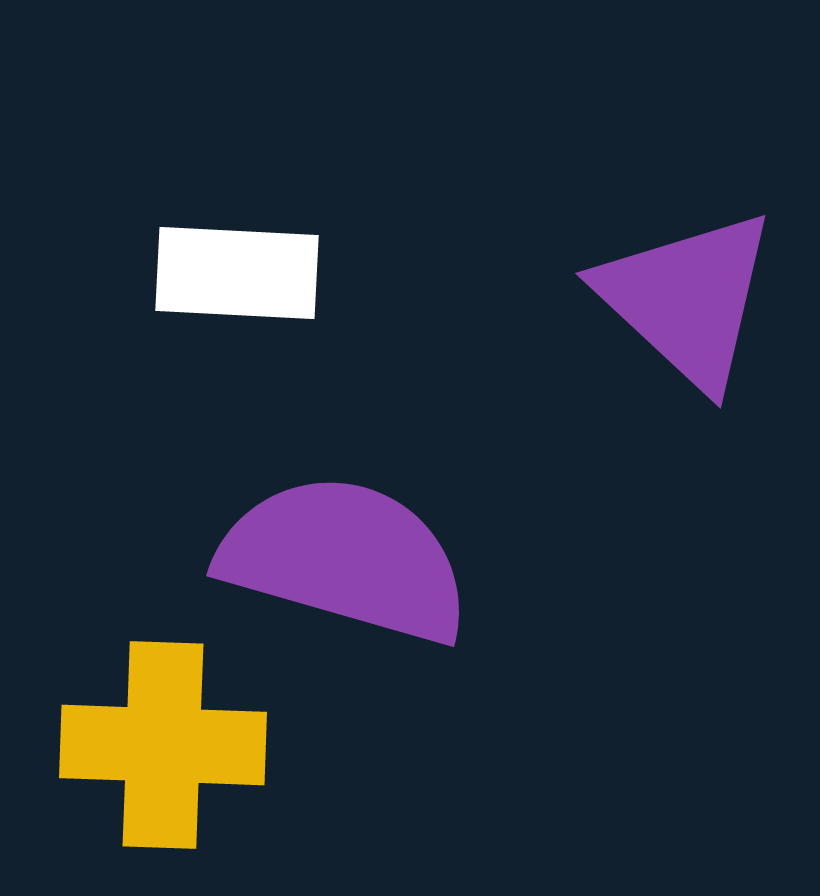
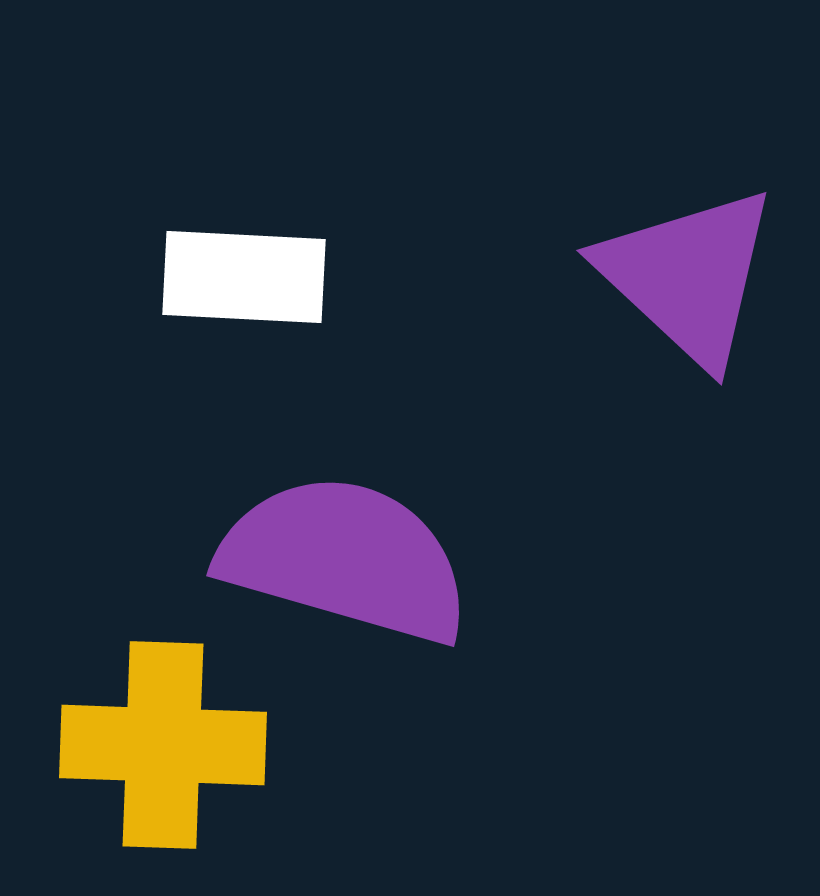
white rectangle: moved 7 px right, 4 px down
purple triangle: moved 1 px right, 23 px up
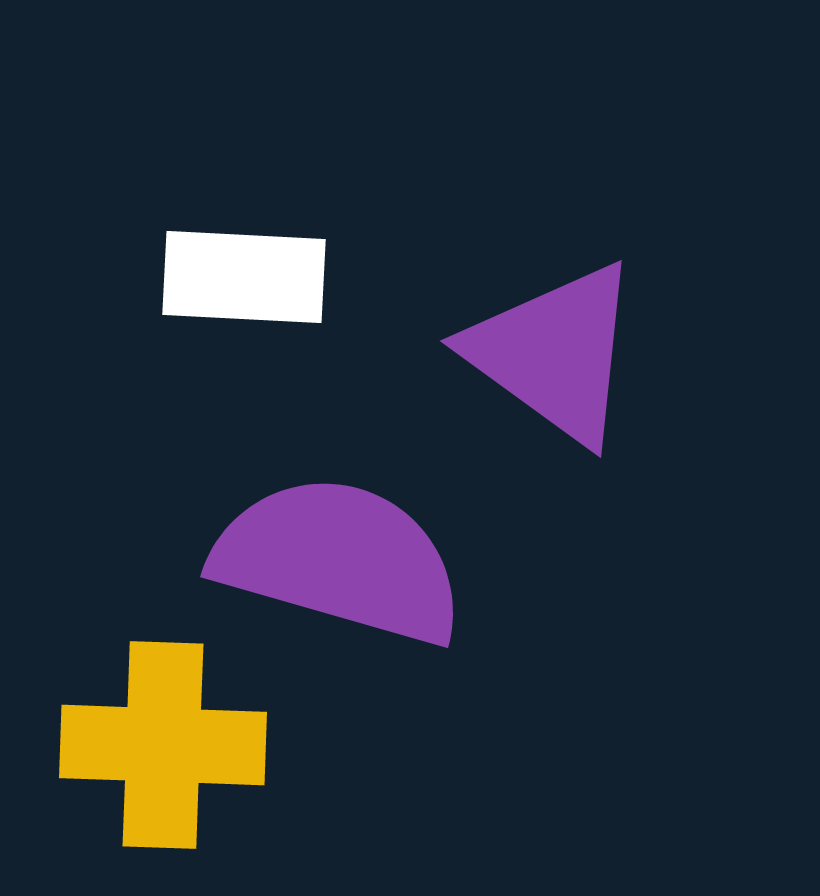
purple triangle: moved 134 px left, 77 px down; rotated 7 degrees counterclockwise
purple semicircle: moved 6 px left, 1 px down
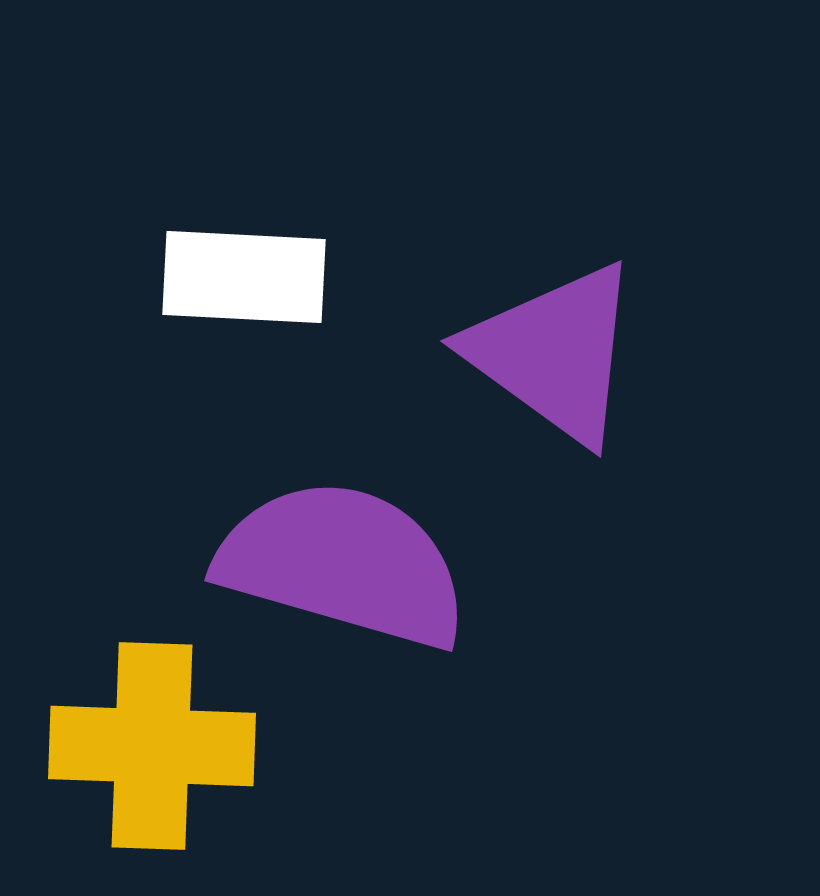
purple semicircle: moved 4 px right, 4 px down
yellow cross: moved 11 px left, 1 px down
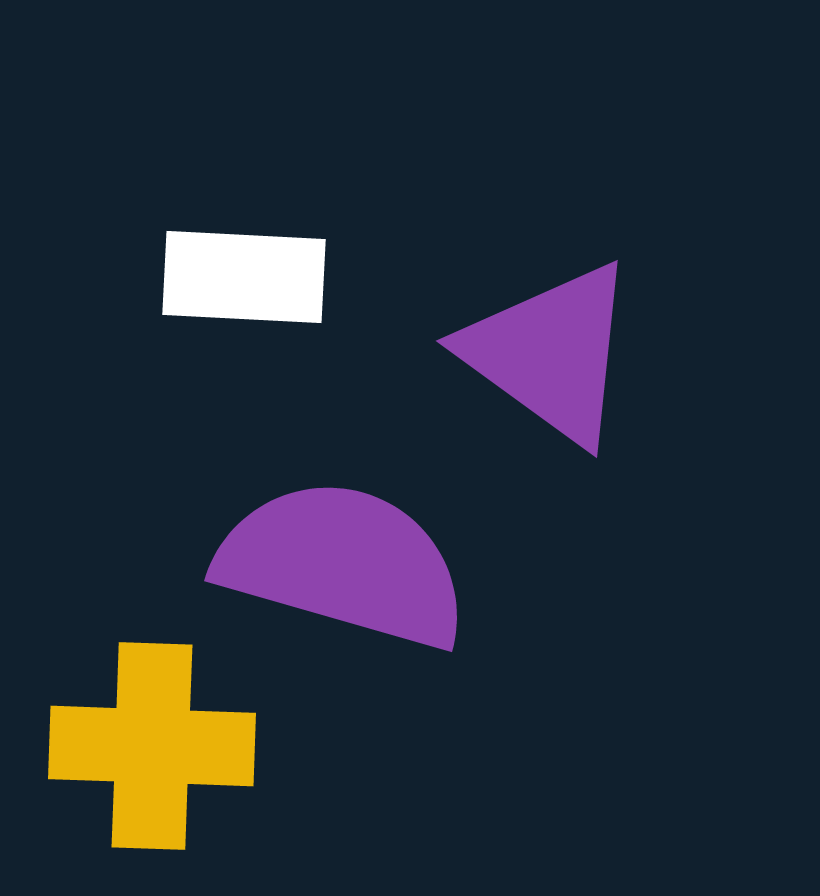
purple triangle: moved 4 px left
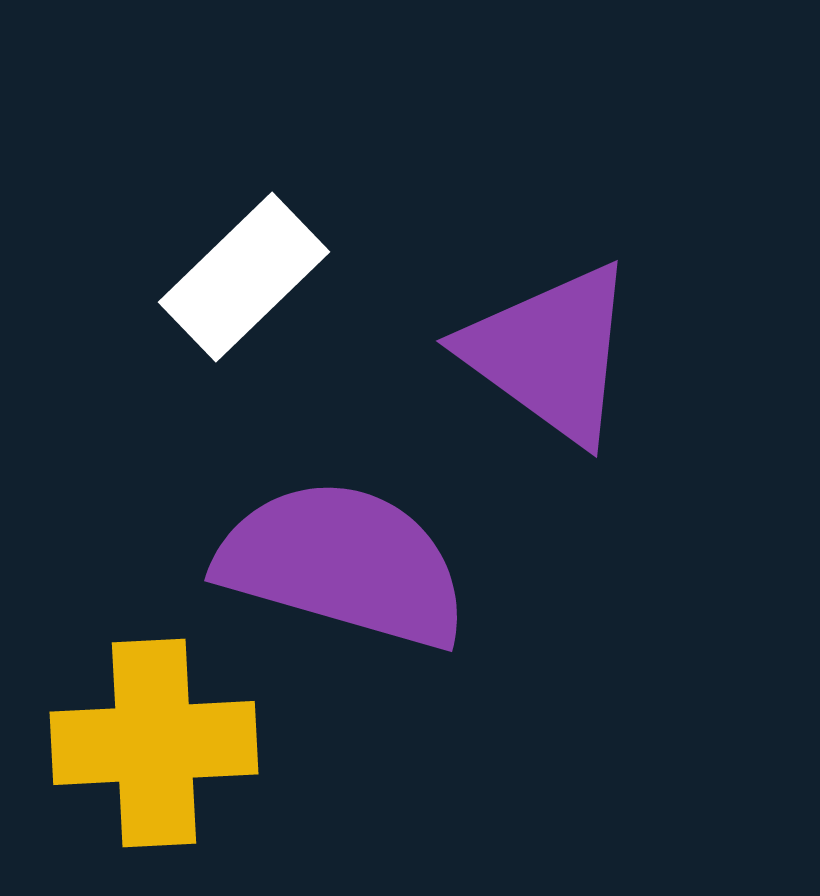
white rectangle: rotated 47 degrees counterclockwise
yellow cross: moved 2 px right, 3 px up; rotated 5 degrees counterclockwise
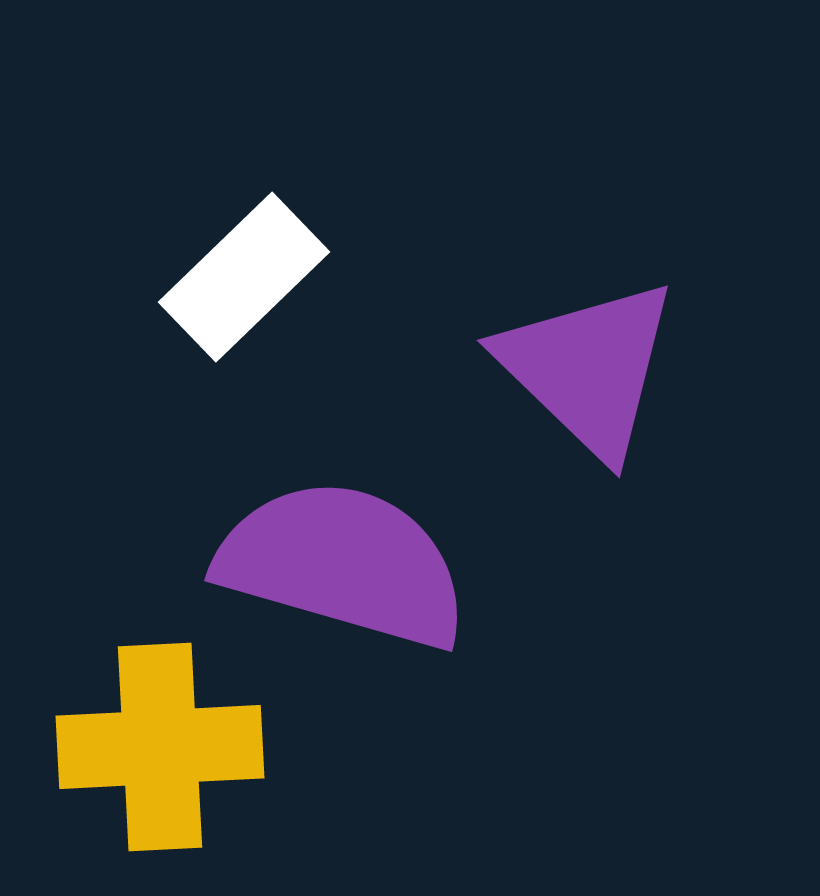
purple triangle: moved 38 px right, 15 px down; rotated 8 degrees clockwise
yellow cross: moved 6 px right, 4 px down
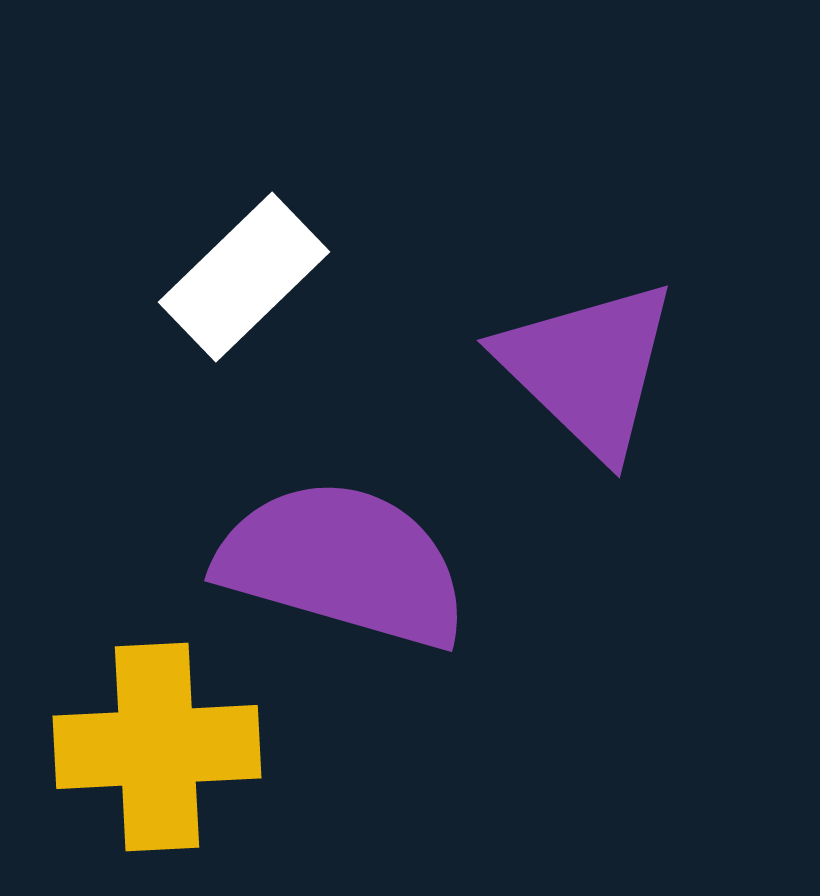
yellow cross: moved 3 px left
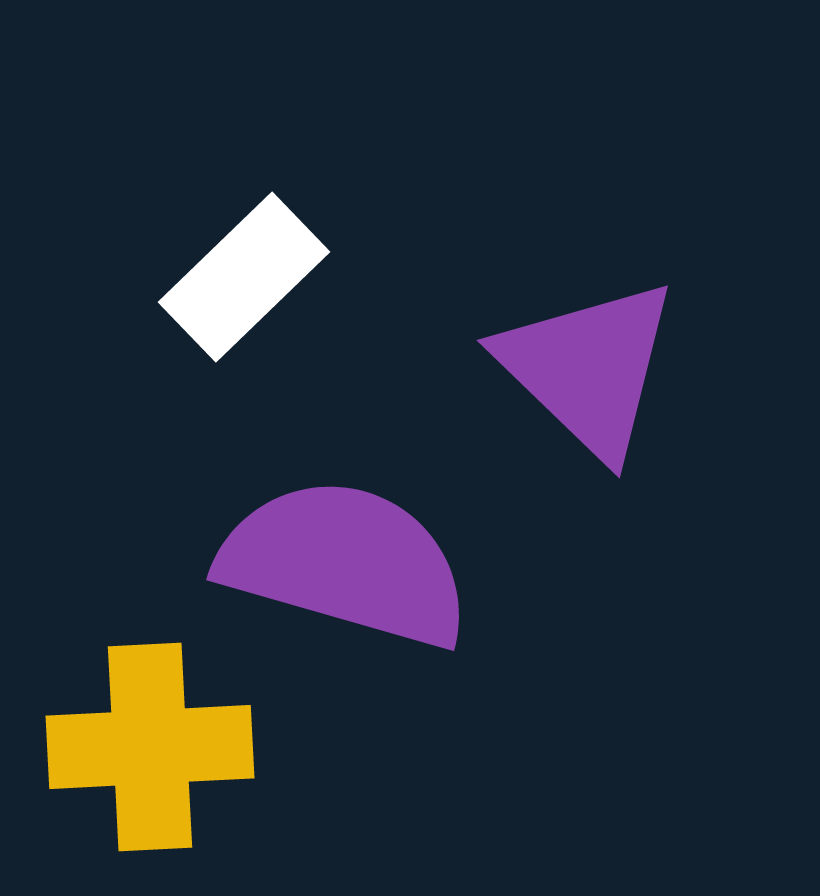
purple semicircle: moved 2 px right, 1 px up
yellow cross: moved 7 px left
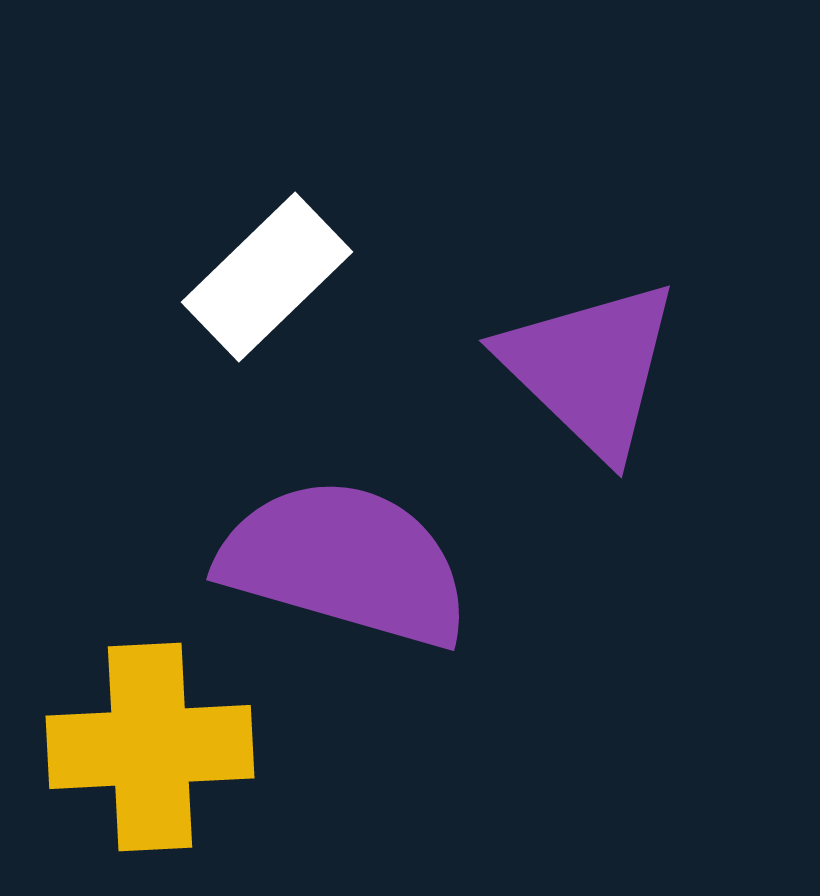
white rectangle: moved 23 px right
purple triangle: moved 2 px right
